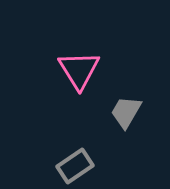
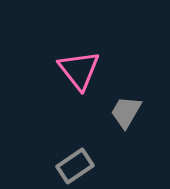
pink triangle: rotated 6 degrees counterclockwise
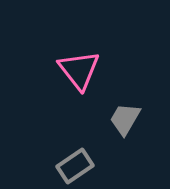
gray trapezoid: moved 1 px left, 7 px down
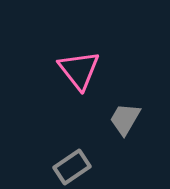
gray rectangle: moved 3 px left, 1 px down
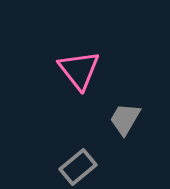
gray rectangle: moved 6 px right; rotated 6 degrees counterclockwise
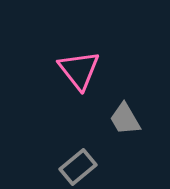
gray trapezoid: rotated 60 degrees counterclockwise
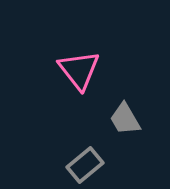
gray rectangle: moved 7 px right, 2 px up
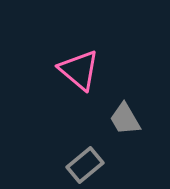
pink triangle: rotated 12 degrees counterclockwise
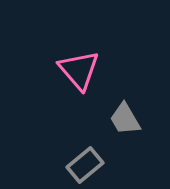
pink triangle: rotated 9 degrees clockwise
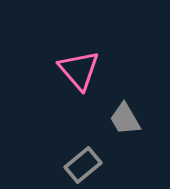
gray rectangle: moved 2 px left
